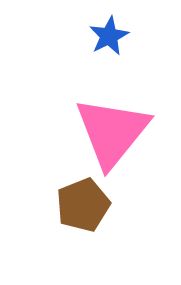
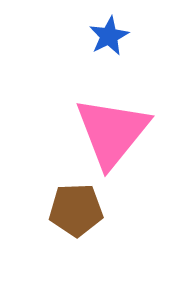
brown pentagon: moved 7 px left, 5 px down; rotated 20 degrees clockwise
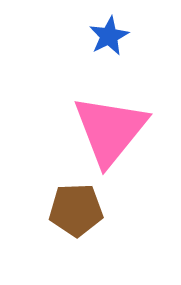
pink triangle: moved 2 px left, 2 px up
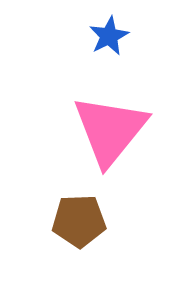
brown pentagon: moved 3 px right, 11 px down
